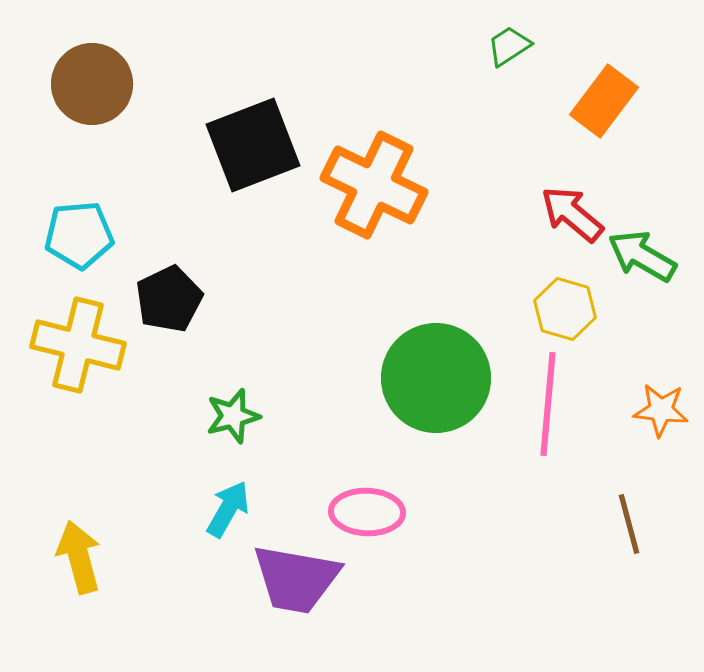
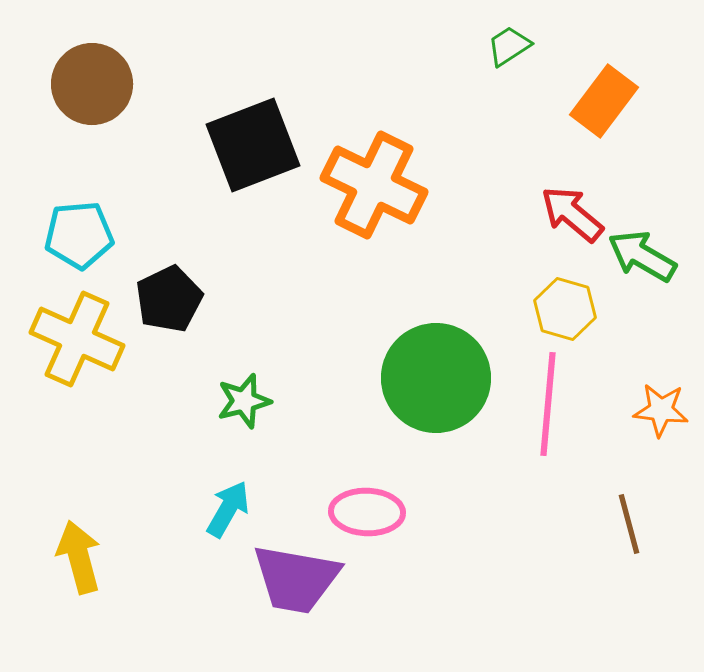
yellow cross: moved 1 px left, 6 px up; rotated 10 degrees clockwise
green star: moved 11 px right, 15 px up
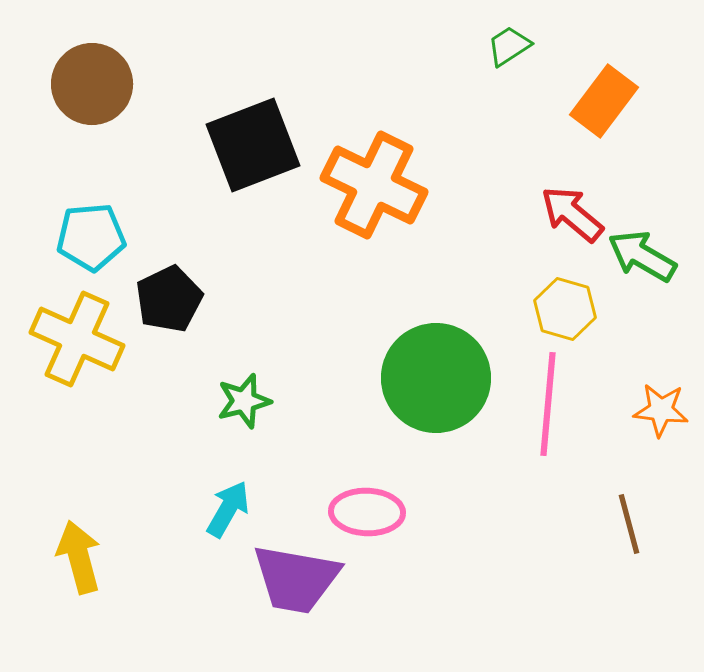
cyan pentagon: moved 12 px right, 2 px down
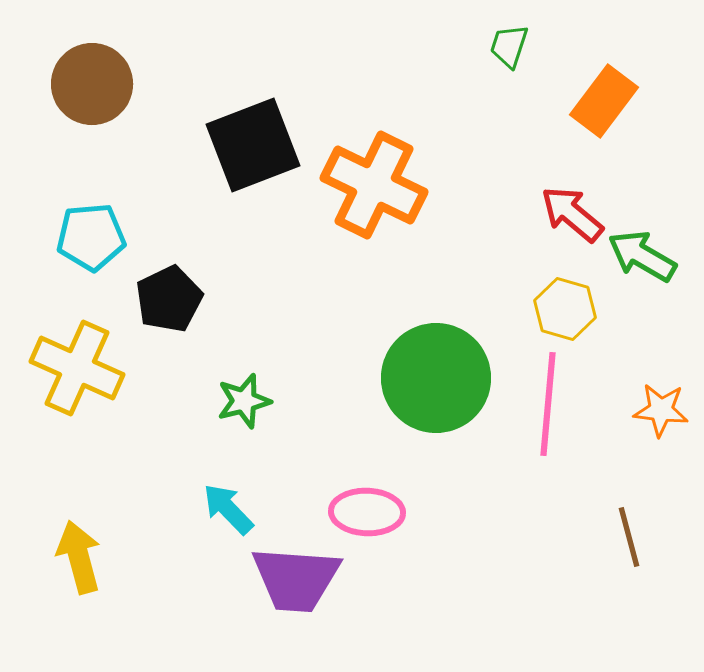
green trapezoid: rotated 39 degrees counterclockwise
yellow cross: moved 29 px down
cyan arrow: rotated 74 degrees counterclockwise
brown line: moved 13 px down
purple trapezoid: rotated 6 degrees counterclockwise
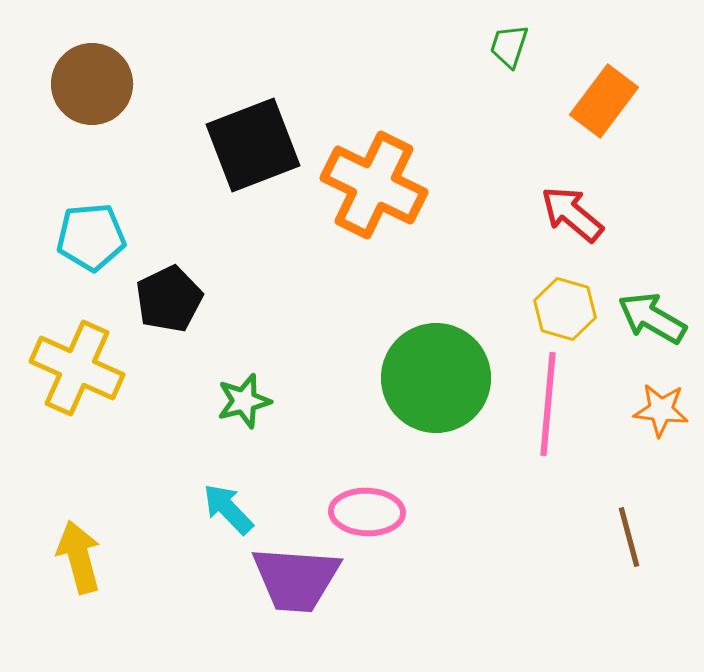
green arrow: moved 10 px right, 62 px down
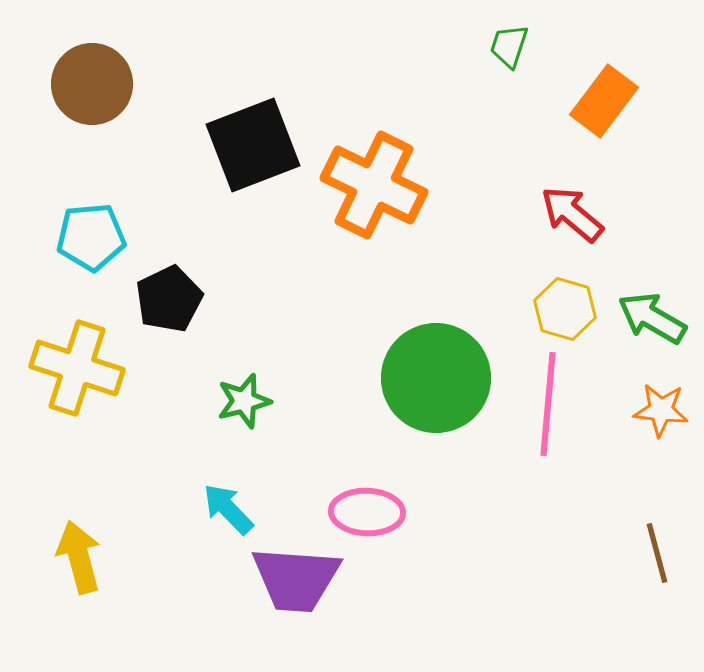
yellow cross: rotated 6 degrees counterclockwise
brown line: moved 28 px right, 16 px down
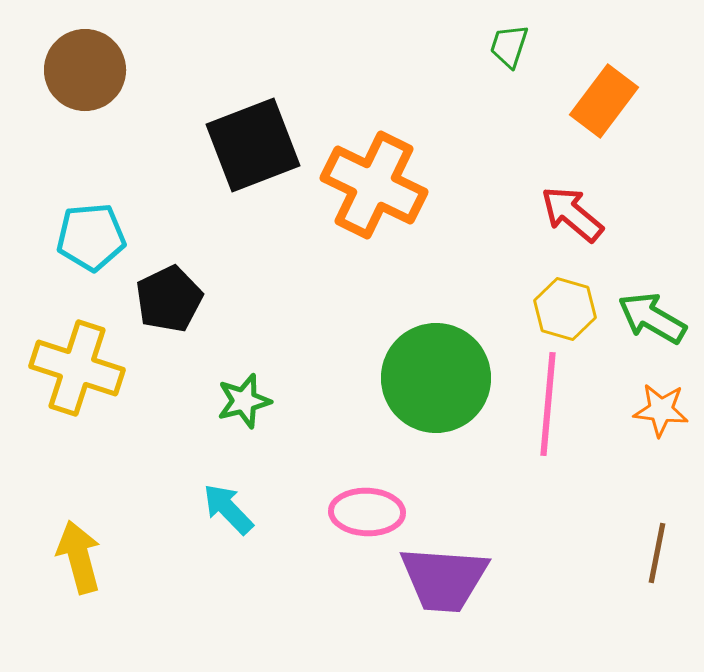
brown circle: moved 7 px left, 14 px up
brown line: rotated 26 degrees clockwise
purple trapezoid: moved 148 px right
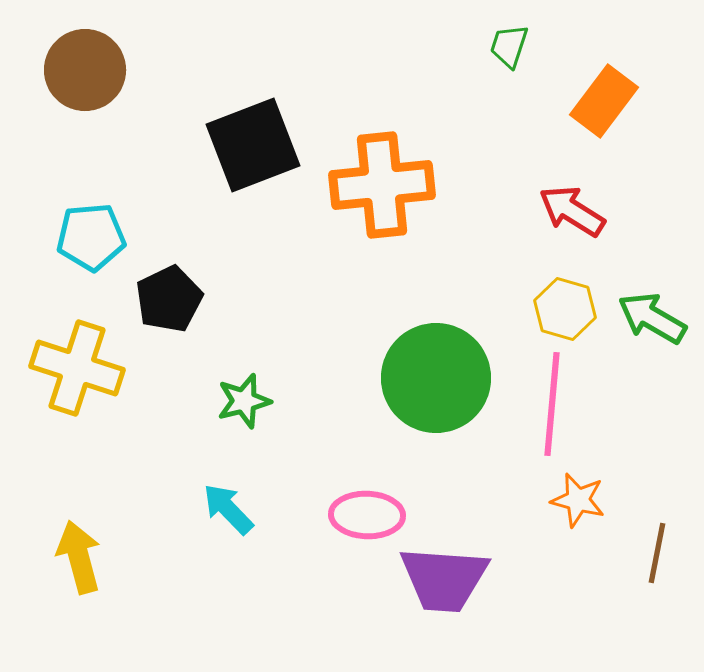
orange cross: moved 8 px right; rotated 32 degrees counterclockwise
red arrow: moved 3 px up; rotated 8 degrees counterclockwise
pink line: moved 4 px right
orange star: moved 83 px left, 90 px down; rotated 8 degrees clockwise
pink ellipse: moved 3 px down
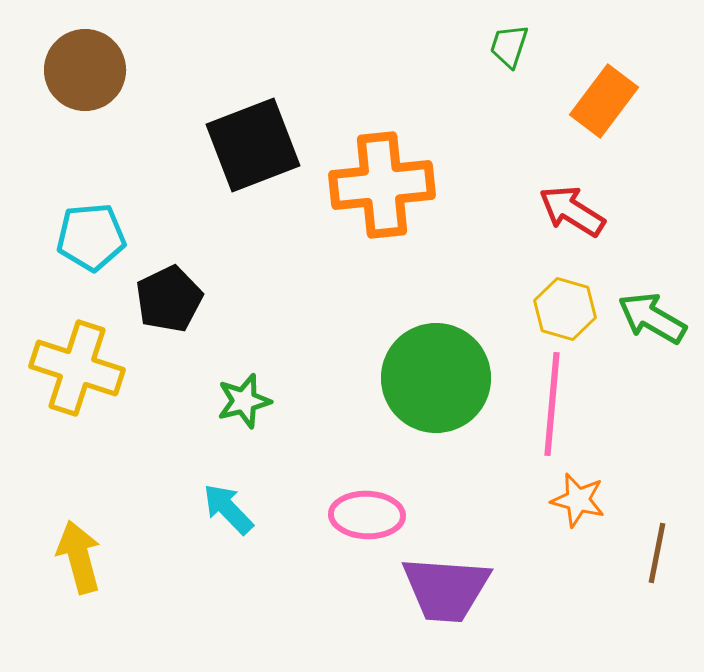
purple trapezoid: moved 2 px right, 10 px down
